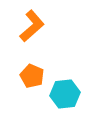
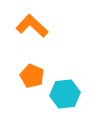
orange L-shape: rotated 96 degrees counterclockwise
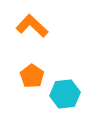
orange pentagon: rotated 10 degrees clockwise
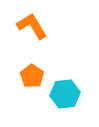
orange L-shape: rotated 16 degrees clockwise
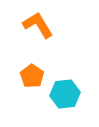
orange L-shape: moved 6 px right, 1 px up
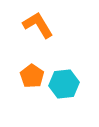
cyan hexagon: moved 1 px left, 10 px up
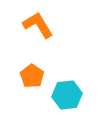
cyan hexagon: moved 3 px right, 11 px down
